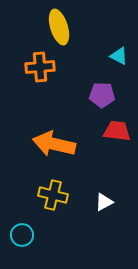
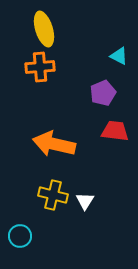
yellow ellipse: moved 15 px left, 2 px down
purple pentagon: moved 1 px right, 2 px up; rotated 25 degrees counterclockwise
red trapezoid: moved 2 px left
white triangle: moved 19 px left, 1 px up; rotated 30 degrees counterclockwise
cyan circle: moved 2 px left, 1 px down
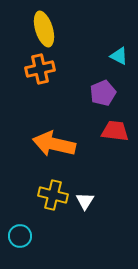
orange cross: moved 2 px down; rotated 8 degrees counterclockwise
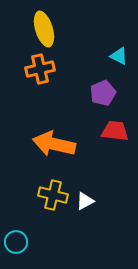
white triangle: rotated 30 degrees clockwise
cyan circle: moved 4 px left, 6 px down
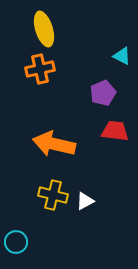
cyan triangle: moved 3 px right
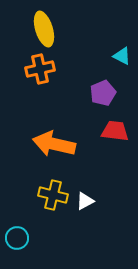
cyan circle: moved 1 px right, 4 px up
